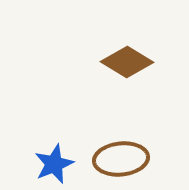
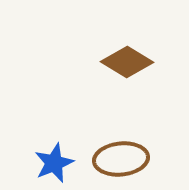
blue star: moved 1 px up
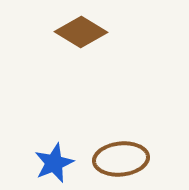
brown diamond: moved 46 px left, 30 px up
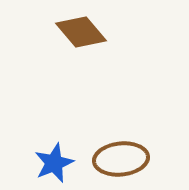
brown diamond: rotated 18 degrees clockwise
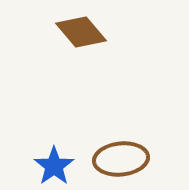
blue star: moved 3 px down; rotated 12 degrees counterclockwise
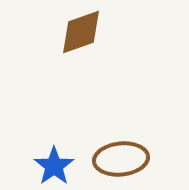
brown diamond: rotated 69 degrees counterclockwise
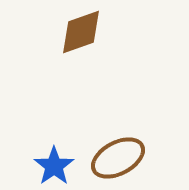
brown ellipse: moved 3 px left, 1 px up; rotated 22 degrees counterclockwise
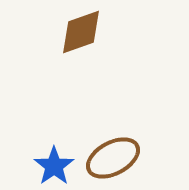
brown ellipse: moved 5 px left
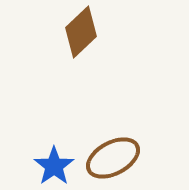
brown diamond: rotated 24 degrees counterclockwise
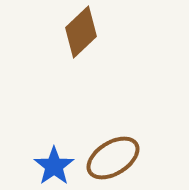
brown ellipse: rotated 4 degrees counterclockwise
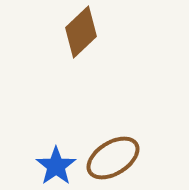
blue star: moved 2 px right
